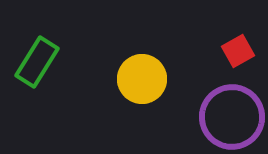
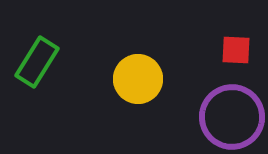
red square: moved 2 px left, 1 px up; rotated 32 degrees clockwise
yellow circle: moved 4 px left
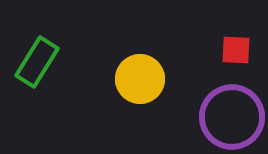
yellow circle: moved 2 px right
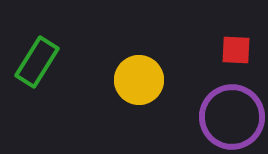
yellow circle: moved 1 px left, 1 px down
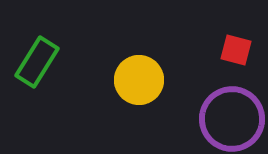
red square: rotated 12 degrees clockwise
purple circle: moved 2 px down
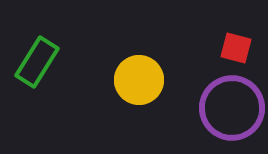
red square: moved 2 px up
purple circle: moved 11 px up
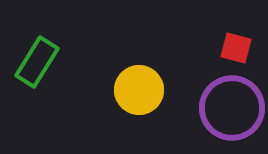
yellow circle: moved 10 px down
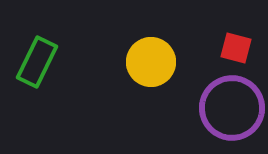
green rectangle: rotated 6 degrees counterclockwise
yellow circle: moved 12 px right, 28 px up
